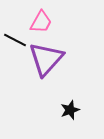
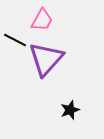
pink trapezoid: moved 1 px right, 2 px up
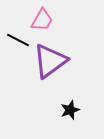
black line: moved 3 px right
purple triangle: moved 4 px right, 2 px down; rotated 12 degrees clockwise
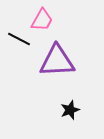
black line: moved 1 px right, 1 px up
purple triangle: moved 7 px right; rotated 33 degrees clockwise
